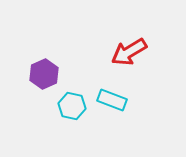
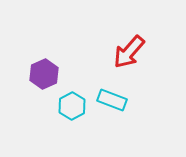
red arrow: rotated 18 degrees counterclockwise
cyan hexagon: rotated 20 degrees clockwise
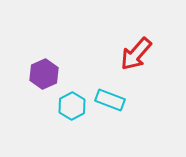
red arrow: moved 7 px right, 2 px down
cyan rectangle: moved 2 px left
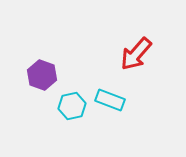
purple hexagon: moved 2 px left, 1 px down; rotated 16 degrees counterclockwise
cyan hexagon: rotated 16 degrees clockwise
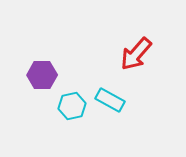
purple hexagon: rotated 20 degrees counterclockwise
cyan rectangle: rotated 8 degrees clockwise
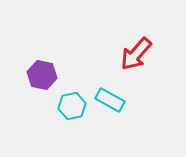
purple hexagon: rotated 12 degrees clockwise
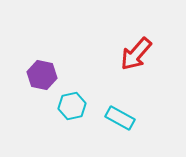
cyan rectangle: moved 10 px right, 18 px down
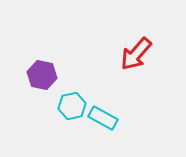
cyan rectangle: moved 17 px left
